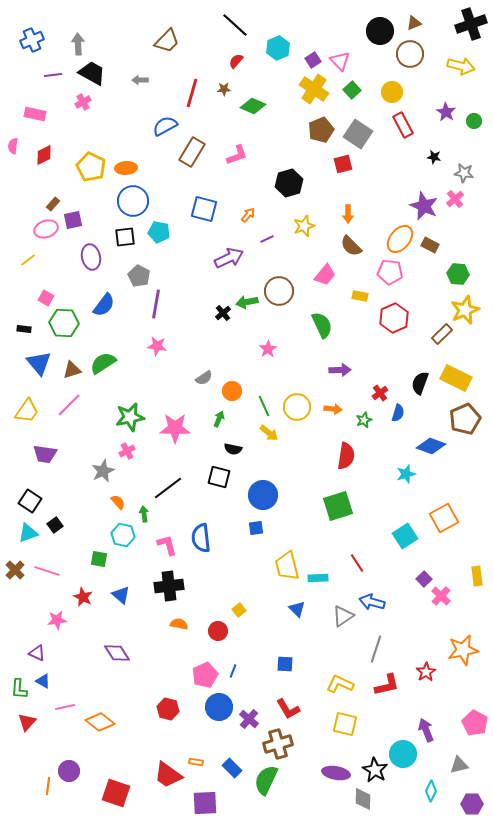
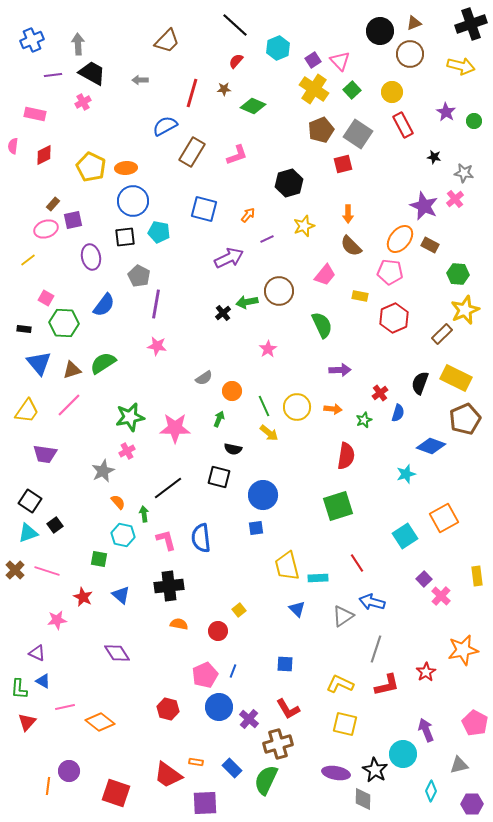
pink L-shape at (167, 545): moved 1 px left, 5 px up
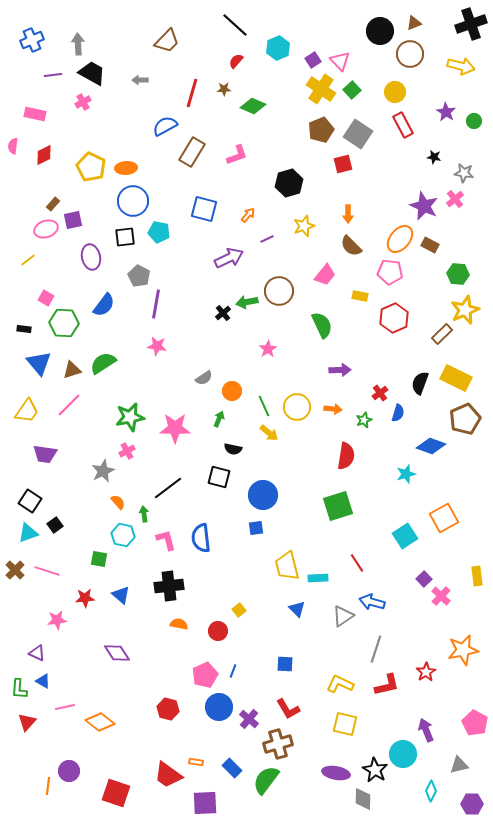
yellow cross at (314, 89): moved 7 px right
yellow circle at (392, 92): moved 3 px right
red star at (83, 597): moved 2 px right, 1 px down; rotated 30 degrees counterclockwise
green semicircle at (266, 780): rotated 12 degrees clockwise
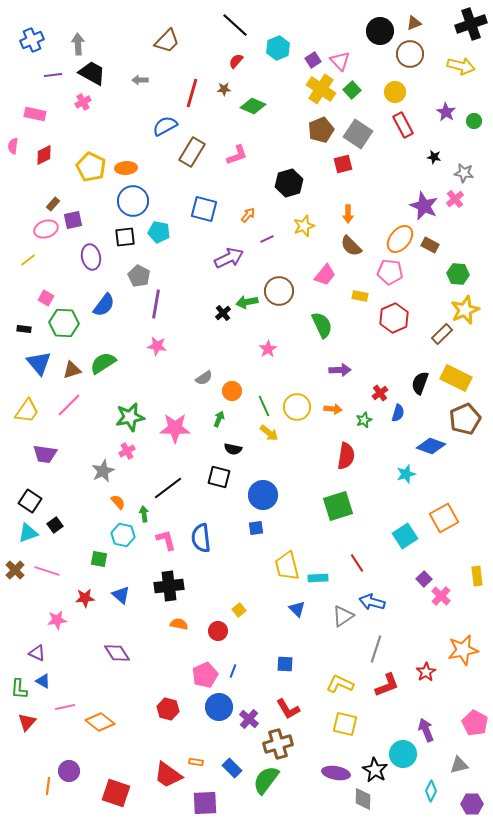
red L-shape at (387, 685): rotated 8 degrees counterclockwise
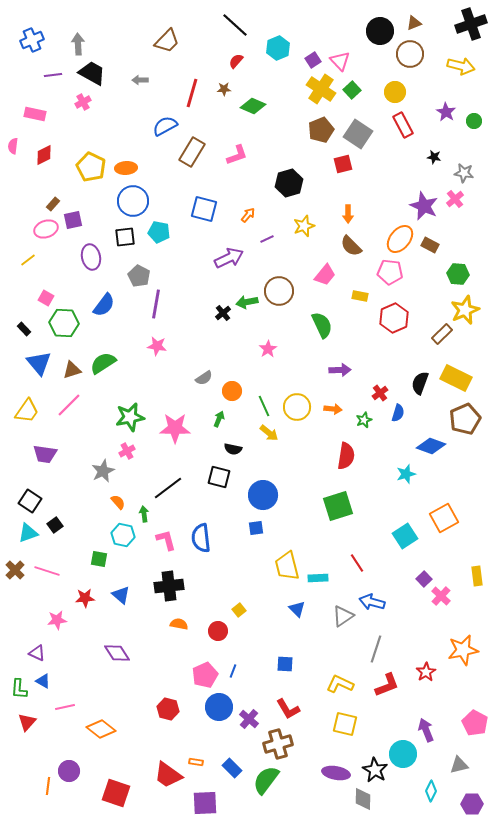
black rectangle at (24, 329): rotated 40 degrees clockwise
orange diamond at (100, 722): moved 1 px right, 7 px down
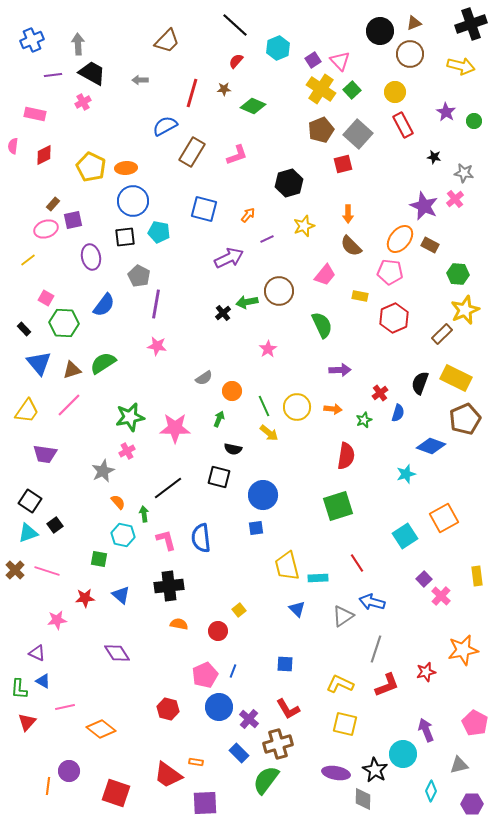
gray square at (358, 134): rotated 8 degrees clockwise
red star at (426, 672): rotated 18 degrees clockwise
blue rectangle at (232, 768): moved 7 px right, 15 px up
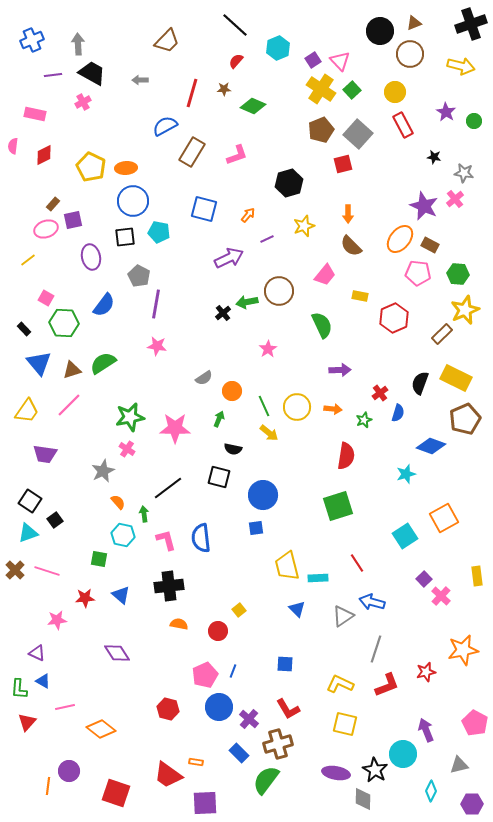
pink pentagon at (390, 272): moved 28 px right, 1 px down
pink cross at (127, 451): moved 2 px up; rotated 28 degrees counterclockwise
black square at (55, 525): moved 5 px up
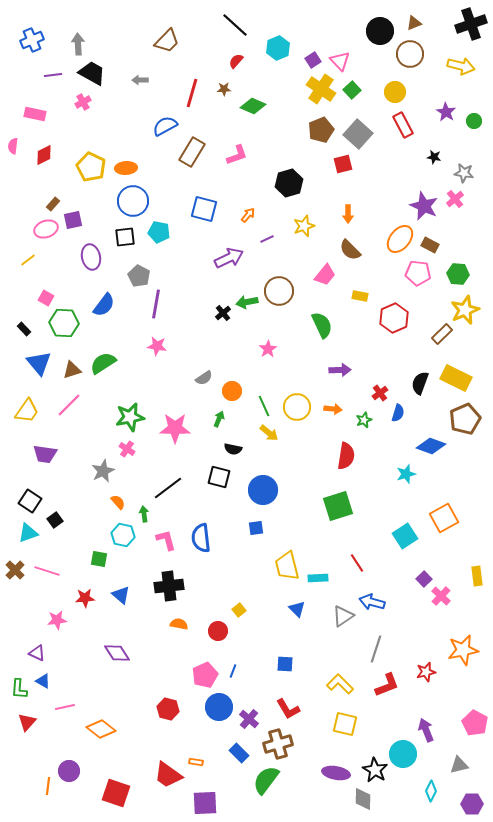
brown semicircle at (351, 246): moved 1 px left, 4 px down
blue circle at (263, 495): moved 5 px up
yellow L-shape at (340, 684): rotated 20 degrees clockwise
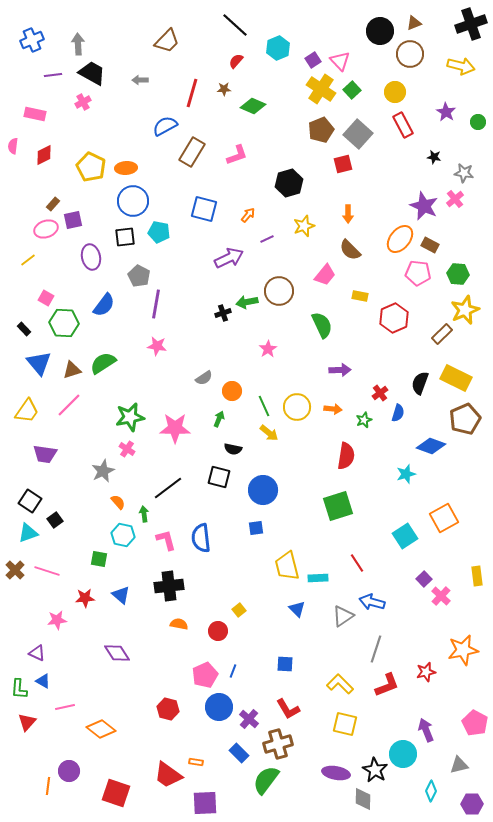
green circle at (474, 121): moved 4 px right, 1 px down
black cross at (223, 313): rotated 21 degrees clockwise
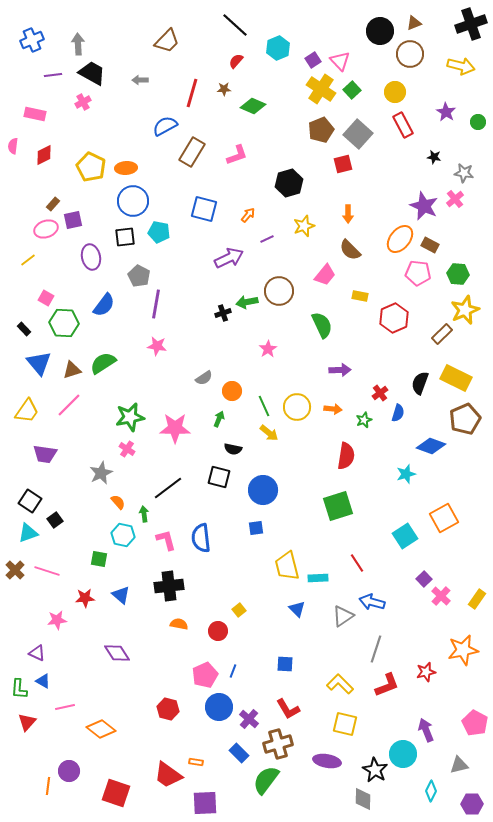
gray star at (103, 471): moved 2 px left, 2 px down
yellow rectangle at (477, 576): moved 23 px down; rotated 42 degrees clockwise
purple ellipse at (336, 773): moved 9 px left, 12 px up
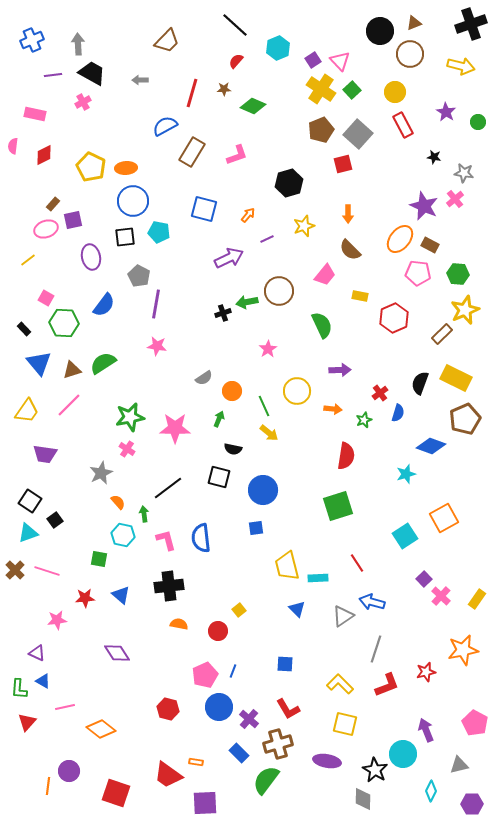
yellow circle at (297, 407): moved 16 px up
